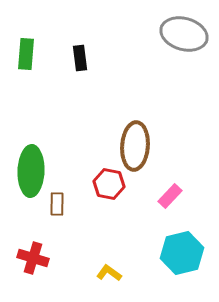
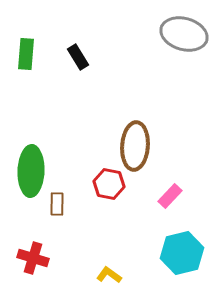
black rectangle: moved 2 px left, 1 px up; rotated 25 degrees counterclockwise
yellow L-shape: moved 2 px down
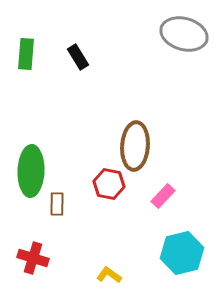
pink rectangle: moved 7 px left
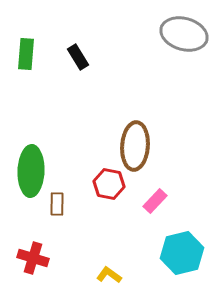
pink rectangle: moved 8 px left, 5 px down
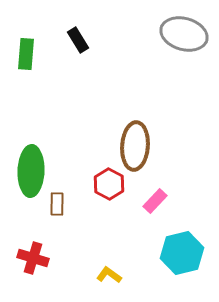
black rectangle: moved 17 px up
red hexagon: rotated 16 degrees clockwise
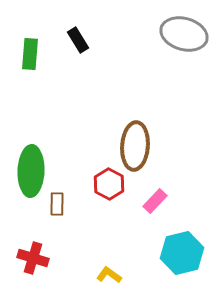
green rectangle: moved 4 px right
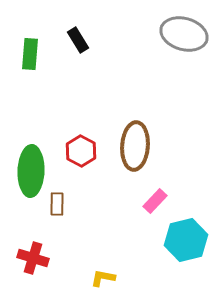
red hexagon: moved 28 px left, 33 px up
cyan hexagon: moved 4 px right, 13 px up
yellow L-shape: moved 6 px left, 3 px down; rotated 25 degrees counterclockwise
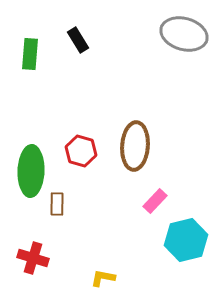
red hexagon: rotated 12 degrees counterclockwise
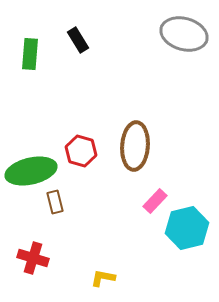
green ellipse: rotated 75 degrees clockwise
brown rectangle: moved 2 px left, 2 px up; rotated 15 degrees counterclockwise
cyan hexagon: moved 1 px right, 12 px up
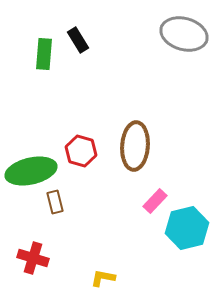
green rectangle: moved 14 px right
